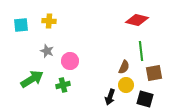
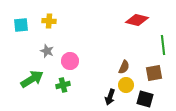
green line: moved 22 px right, 6 px up
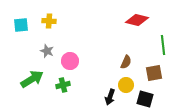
brown semicircle: moved 2 px right, 5 px up
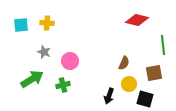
yellow cross: moved 2 px left, 2 px down
gray star: moved 3 px left, 1 px down
brown semicircle: moved 2 px left, 1 px down
yellow circle: moved 3 px right, 1 px up
black arrow: moved 1 px left, 1 px up
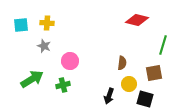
green line: rotated 24 degrees clockwise
gray star: moved 6 px up
brown semicircle: moved 2 px left; rotated 16 degrees counterclockwise
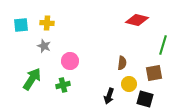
green arrow: rotated 25 degrees counterclockwise
